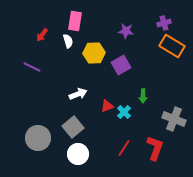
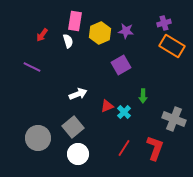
yellow hexagon: moved 6 px right, 20 px up; rotated 20 degrees counterclockwise
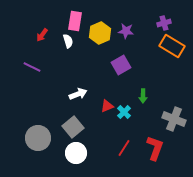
white circle: moved 2 px left, 1 px up
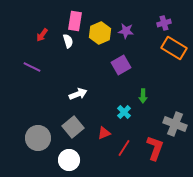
orange rectangle: moved 2 px right, 2 px down
red triangle: moved 3 px left, 27 px down
gray cross: moved 1 px right, 5 px down
white circle: moved 7 px left, 7 px down
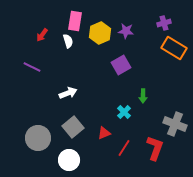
white arrow: moved 10 px left, 1 px up
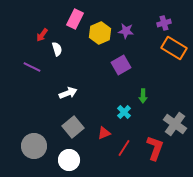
pink rectangle: moved 2 px up; rotated 18 degrees clockwise
white semicircle: moved 11 px left, 8 px down
gray cross: rotated 15 degrees clockwise
gray circle: moved 4 px left, 8 px down
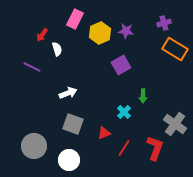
orange rectangle: moved 1 px right, 1 px down
gray square: moved 3 px up; rotated 30 degrees counterclockwise
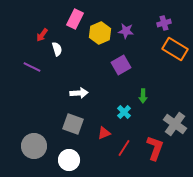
white arrow: moved 11 px right; rotated 18 degrees clockwise
